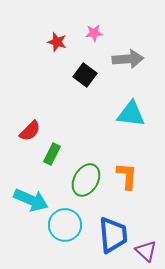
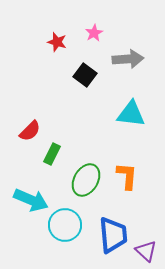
pink star: rotated 24 degrees counterclockwise
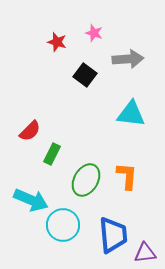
pink star: rotated 24 degrees counterclockwise
cyan circle: moved 2 px left
purple triangle: moved 1 px left, 2 px down; rotated 50 degrees counterclockwise
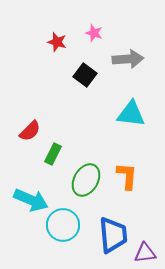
green rectangle: moved 1 px right
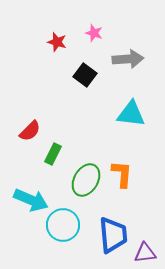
orange L-shape: moved 5 px left, 2 px up
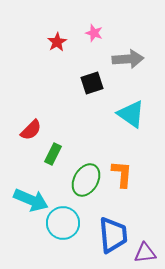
red star: rotated 24 degrees clockwise
black square: moved 7 px right, 8 px down; rotated 35 degrees clockwise
cyan triangle: rotated 28 degrees clockwise
red semicircle: moved 1 px right, 1 px up
cyan circle: moved 2 px up
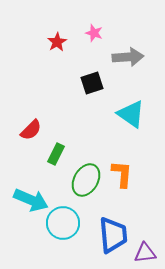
gray arrow: moved 2 px up
green rectangle: moved 3 px right
